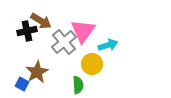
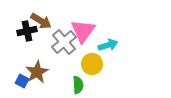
blue square: moved 3 px up
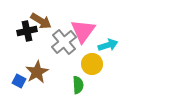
blue square: moved 3 px left
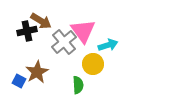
pink triangle: rotated 12 degrees counterclockwise
yellow circle: moved 1 px right
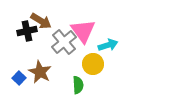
brown star: moved 3 px right; rotated 15 degrees counterclockwise
blue square: moved 3 px up; rotated 16 degrees clockwise
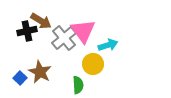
gray cross: moved 4 px up
blue square: moved 1 px right
